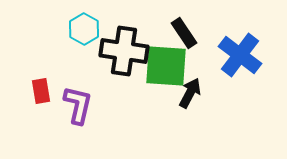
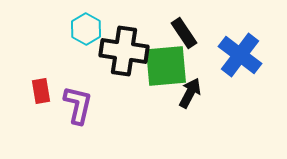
cyan hexagon: moved 2 px right
green square: rotated 9 degrees counterclockwise
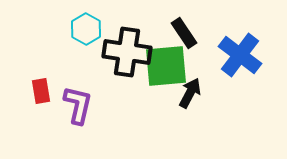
black cross: moved 3 px right, 1 px down
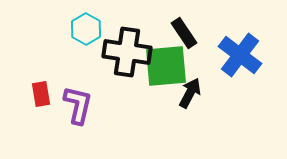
red rectangle: moved 3 px down
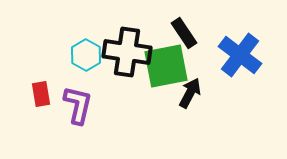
cyan hexagon: moved 26 px down
green square: rotated 6 degrees counterclockwise
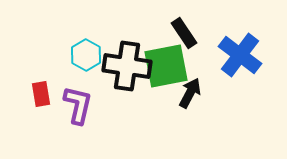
black cross: moved 14 px down
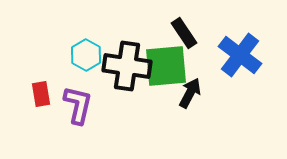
green square: rotated 6 degrees clockwise
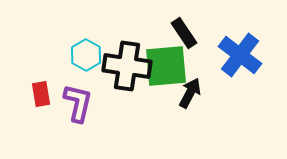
purple L-shape: moved 2 px up
